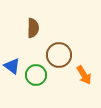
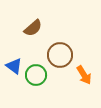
brown semicircle: rotated 48 degrees clockwise
brown circle: moved 1 px right
blue triangle: moved 2 px right
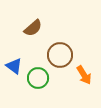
green circle: moved 2 px right, 3 px down
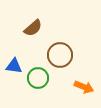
blue triangle: rotated 30 degrees counterclockwise
orange arrow: moved 12 px down; rotated 36 degrees counterclockwise
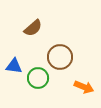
brown circle: moved 2 px down
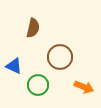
brown semicircle: rotated 36 degrees counterclockwise
blue triangle: rotated 18 degrees clockwise
green circle: moved 7 px down
